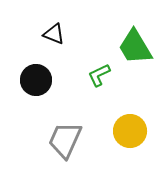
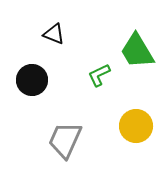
green trapezoid: moved 2 px right, 4 px down
black circle: moved 4 px left
yellow circle: moved 6 px right, 5 px up
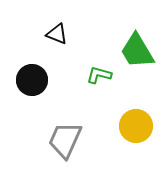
black triangle: moved 3 px right
green L-shape: rotated 40 degrees clockwise
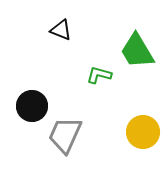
black triangle: moved 4 px right, 4 px up
black circle: moved 26 px down
yellow circle: moved 7 px right, 6 px down
gray trapezoid: moved 5 px up
